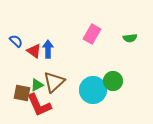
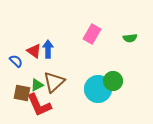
blue semicircle: moved 20 px down
cyan circle: moved 5 px right, 1 px up
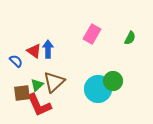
green semicircle: rotated 56 degrees counterclockwise
green triangle: rotated 16 degrees counterclockwise
brown square: rotated 18 degrees counterclockwise
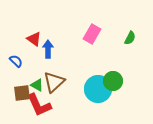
red triangle: moved 12 px up
green triangle: rotated 48 degrees counterclockwise
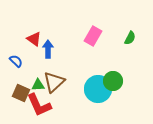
pink rectangle: moved 1 px right, 2 px down
green triangle: moved 1 px right; rotated 32 degrees counterclockwise
brown square: moved 1 px left; rotated 30 degrees clockwise
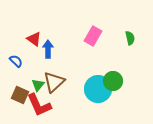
green semicircle: rotated 40 degrees counterclockwise
green triangle: rotated 48 degrees counterclockwise
brown square: moved 1 px left, 2 px down
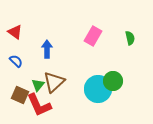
red triangle: moved 19 px left, 7 px up
blue arrow: moved 1 px left
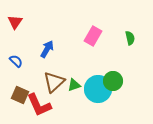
red triangle: moved 10 px up; rotated 28 degrees clockwise
blue arrow: rotated 30 degrees clockwise
green triangle: moved 36 px right; rotated 32 degrees clockwise
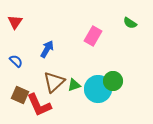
green semicircle: moved 15 px up; rotated 136 degrees clockwise
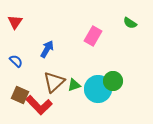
red L-shape: rotated 20 degrees counterclockwise
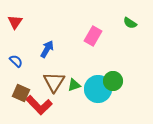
brown triangle: rotated 15 degrees counterclockwise
brown square: moved 1 px right, 2 px up
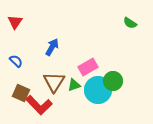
pink rectangle: moved 5 px left, 31 px down; rotated 30 degrees clockwise
blue arrow: moved 5 px right, 2 px up
cyan circle: moved 1 px down
